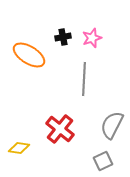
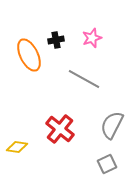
black cross: moved 7 px left, 3 px down
orange ellipse: rotated 32 degrees clockwise
gray line: rotated 64 degrees counterclockwise
yellow diamond: moved 2 px left, 1 px up
gray square: moved 4 px right, 3 px down
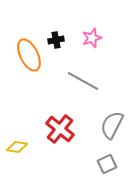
gray line: moved 1 px left, 2 px down
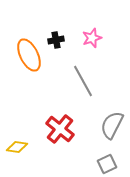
gray line: rotated 32 degrees clockwise
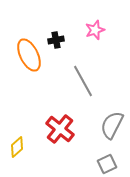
pink star: moved 3 px right, 8 px up
yellow diamond: rotated 50 degrees counterclockwise
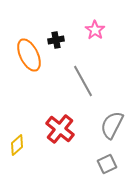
pink star: rotated 18 degrees counterclockwise
yellow diamond: moved 2 px up
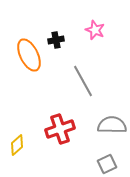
pink star: rotated 12 degrees counterclockwise
gray semicircle: rotated 64 degrees clockwise
red cross: rotated 32 degrees clockwise
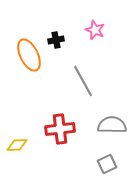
red cross: rotated 12 degrees clockwise
yellow diamond: rotated 40 degrees clockwise
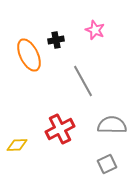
red cross: rotated 20 degrees counterclockwise
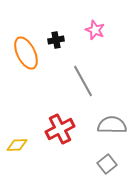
orange ellipse: moved 3 px left, 2 px up
gray square: rotated 12 degrees counterclockwise
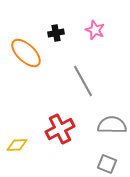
black cross: moved 7 px up
orange ellipse: rotated 20 degrees counterclockwise
gray square: rotated 30 degrees counterclockwise
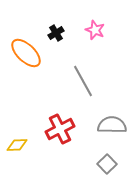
black cross: rotated 21 degrees counterclockwise
gray square: rotated 24 degrees clockwise
